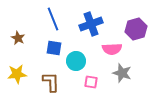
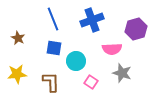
blue cross: moved 1 px right, 4 px up
pink square: rotated 24 degrees clockwise
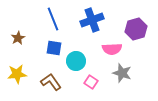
brown star: rotated 16 degrees clockwise
brown L-shape: rotated 35 degrees counterclockwise
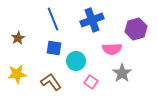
gray star: rotated 18 degrees clockwise
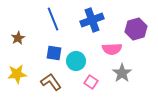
blue square: moved 5 px down
